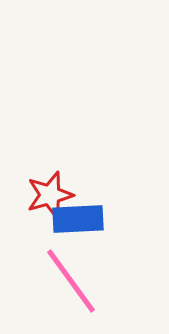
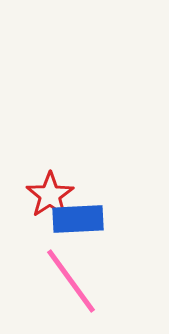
red star: rotated 18 degrees counterclockwise
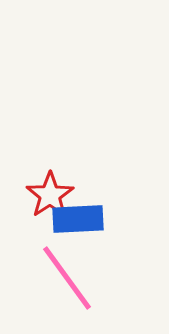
pink line: moved 4 px left, 3 px up
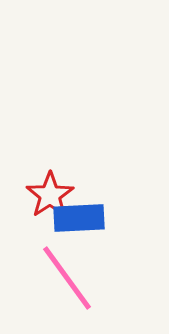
blue rectangle: moved 1 px right, 1 px up
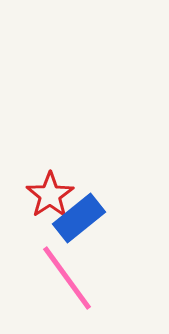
blue rectangle: rotated 36 degrees counterclockwise
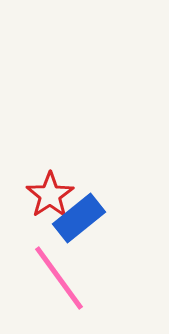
pink line: moved 8 px left
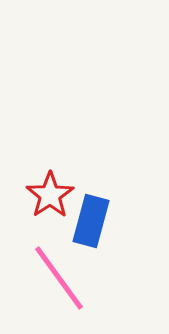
blue rectangle: moved 12 px right, 3 px down; rotated 36 degrees counterclockwise
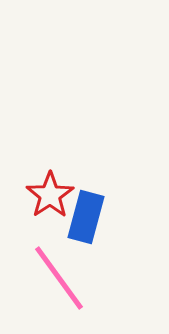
blue rectangle: moved 5 px left, 4 px up
